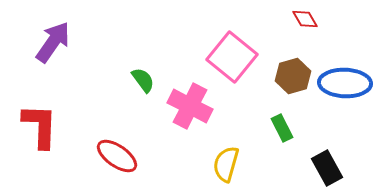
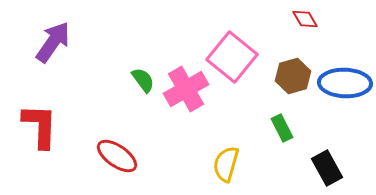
pink cross: moved 4 px left, 17 px up; rotated 33 degrees clockwise
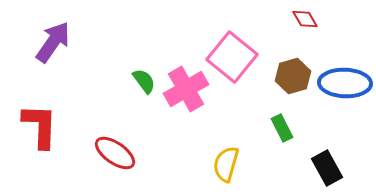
green semicircle: moved 1 px right, 1 px down
red ellipse: moved 2 px left, 3 px up
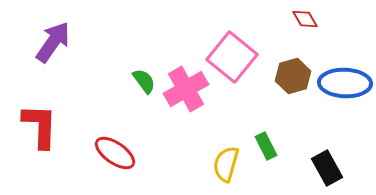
green rectangle: moved 16 px left, 18 px down
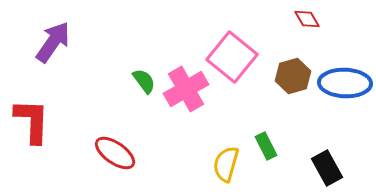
red diamond: moved 2 px right
red L-shape: moved 8 px left, 5 px up
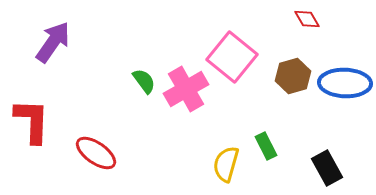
red ellipse: moved 19 px left
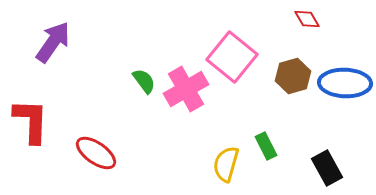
red L-shape: moved 1 px left
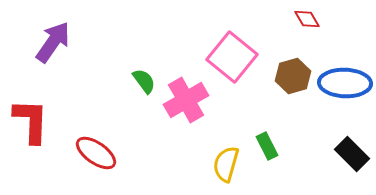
pink cross: moved 11 px down
green rectangle: moved 1 px right
black rectangle: moved 25 px right, 14 px up; rotated 16 degrees counterclockwise
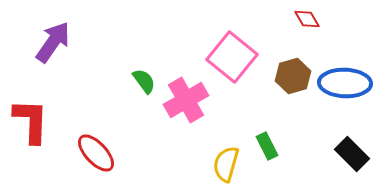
red ellipse: rotated 12 degrees clockwise
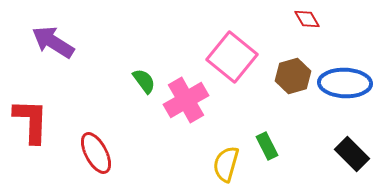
purple arrow: rotated 93 degrees counterclockwise
red ellipse: rotated 15 degrees clockwise
